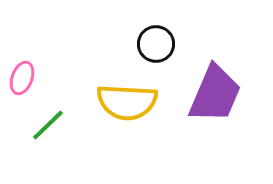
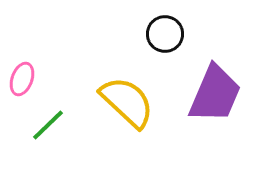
black circle: moved 9 px right, 10 px up
pink ellipse: moved 1 px down
yellow semicircle: rotated 140 degrees counterclockwise
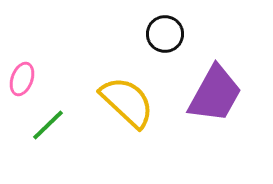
purple trapezoid: rotated 6 degrees clockwise
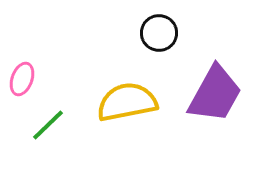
black circle: moved 6 px left, 1 px up
yellow semicircle: rotated 54 degrees counterclockwise
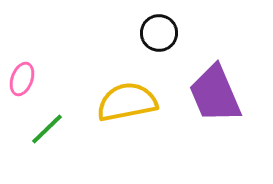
purple trapezoid: rotated 128 degrees clockwise
green line: moved 1 px left, 4 px down
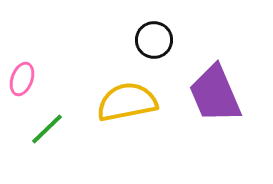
black circle: moved 5 px left, 7 px down
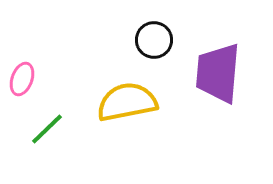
purple trapezoid: moved 3 px right, 21 px up; rotated 28 degrees clockwise
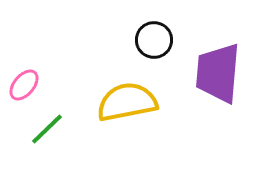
pink ellipse: moved 2 px right, 6 px down; rotated 20 degrees clockwise
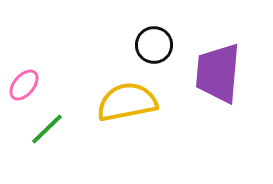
black circle: moved 5 px down
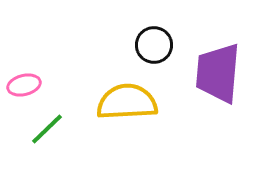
pink ellipse: rotated 36 degrees clockwise
yellow semicircle: rotated 8 degrees clockwise
